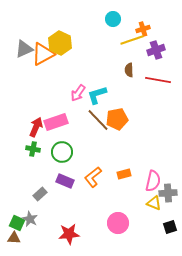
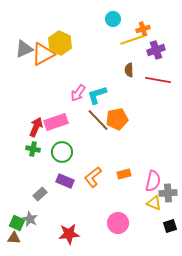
black square: moved 1 px up
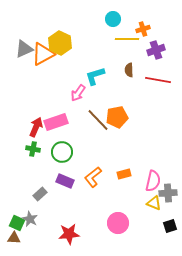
yellow line: moved 5 px left, 1 px up; rotated 20 degrees clockwise
cyan L-shape: moved 2 px left, 19 px up
orange pentagon: moved 2 px up
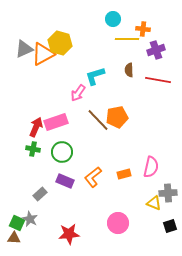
orange cross: rotated 24 degrees clockwise
yellow hexagon: rotated 10 degrees counterclockwise
pink semicircle: moved 2 px left, 14 px up
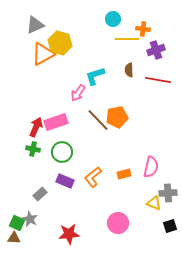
gray triangle: moved 11 px right, 24 px up
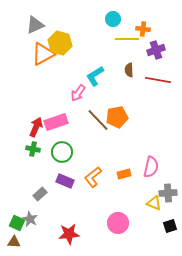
cyan L-shape: rotated 15 degrees counterclockwise
brown triangle: moved 4 px down
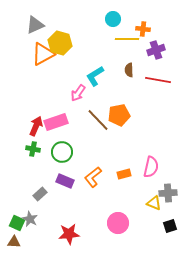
orange pentagon: moved 2 px right, 2 px up
red arrow: moved 1 px up
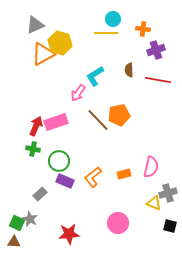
yellow line: moved 21 px left, 6 px up
green circle: moved 3 px left, 9 px down
gray cross: rotated 12 degrees counterclockwise
black square: rotated 32 degrees clockwise
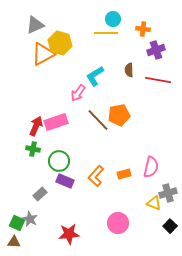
orange L-shape: moved 3 px right, 1 px up; rotated 10 degrees counterclockwise
black square: rotated 32 degrees clockwise
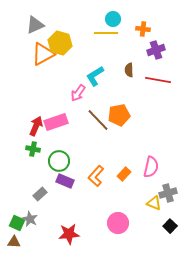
orange rectangle: rotated 32 degrees counterclockwise
